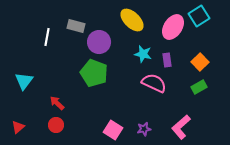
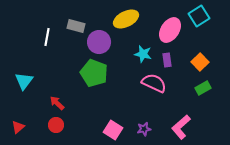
yellow ellipse: moved 6 px left, 1 px up; rotated 70 degrees counterclockwise
pink ellipse: moved 3 px left, 3 px down
green rectangle: moved 4 px right, 1 px down
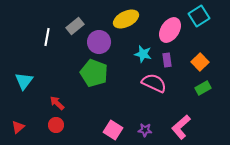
gray rectangle: moved 1 px left; rotated 54 degrees counterclockwise
purple star: moved 1 px right, 1 px down; rotated 16 degrees clockwise
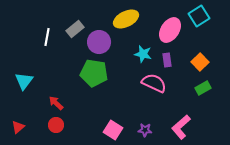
gray rectangle: moved 3 px down
green pentagon: rotated 12 degrees counterclockwise
red arrow: moved 1 px left
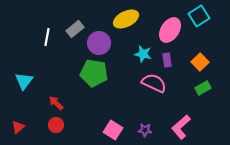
purple circle: moved 1 px down
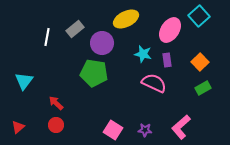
cyan square: rotated 10 degrees counterclockwise
purple circle: moved 3 px right
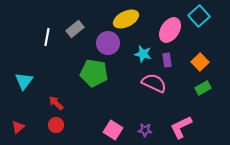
purple circle: moved 6 px right
pink L-shape: rotated 15 degrees clockwise
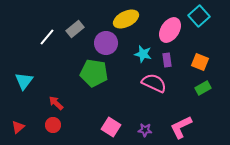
white line: rotated 30 degrees clockwise
purple circle: moved 2 px left
orange square: rotated 24 degrees counterclockwise
red circle: moved 3 px left
pink square: moved 2 px left, 3 px up
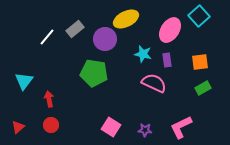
purple circle: moved 1 px left, 4 px up
orange square: rotated 30 degrees counterclockwise
red arrow: moved 7 px left, 4 px up; rotated 35 degrees clockwise
red circle: moved 2 px left
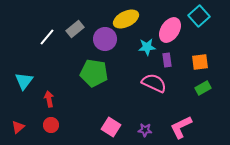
cyan star: moved 4 px right, 7 px up; rotated 18 degrees counterclockwise
